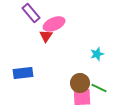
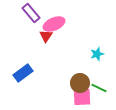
blue rectangle: rotated 30 degrees counterclockwise
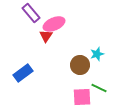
brown circle: moved 18 px up
